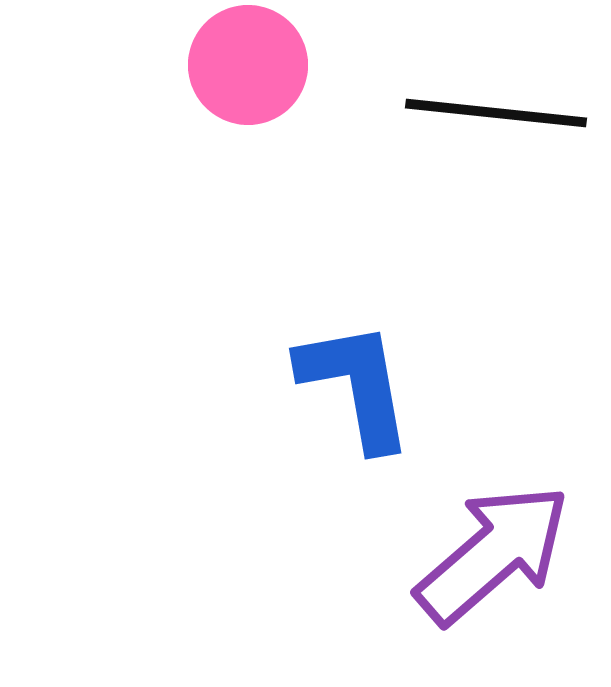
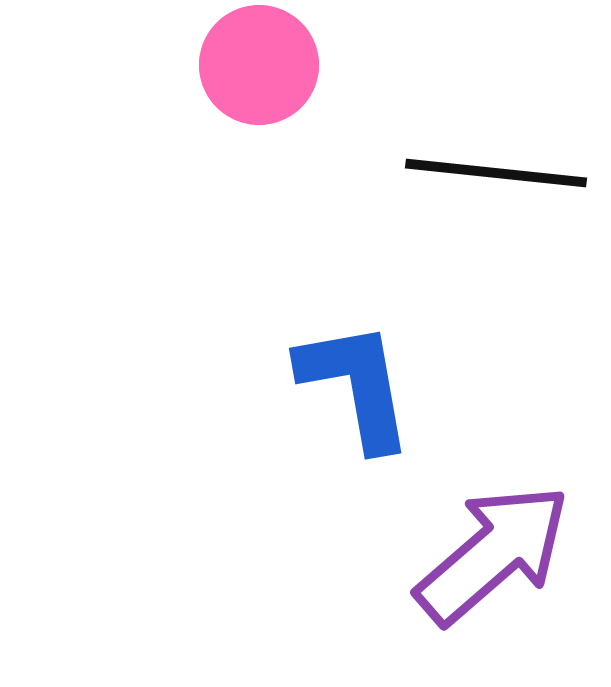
pink circle: moved 11 px right
black line: moved 60 px down
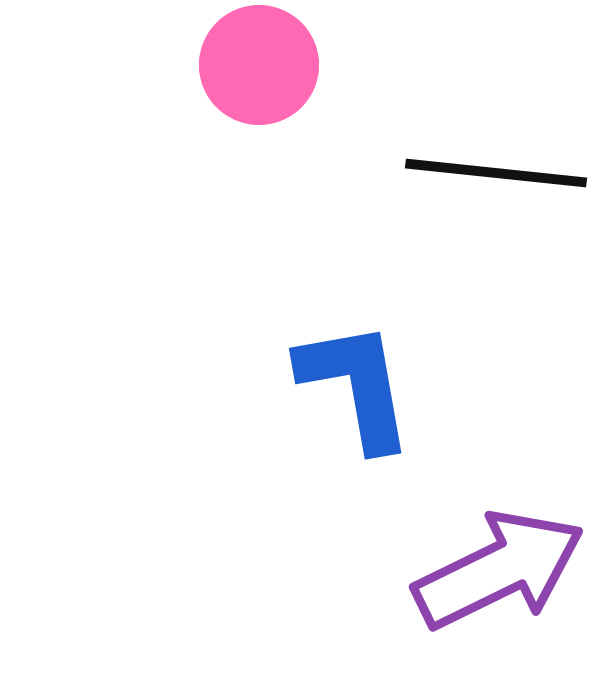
purple arrow: moved 6 px right, 16 px down; rotated 15 degrees clockwise
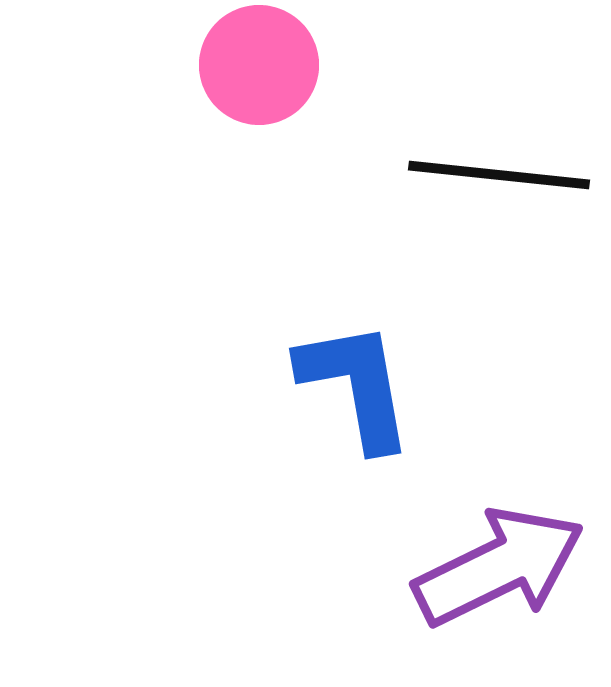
black line: moved 3 px right, 2 px down
purple arrow: moved 3 px up
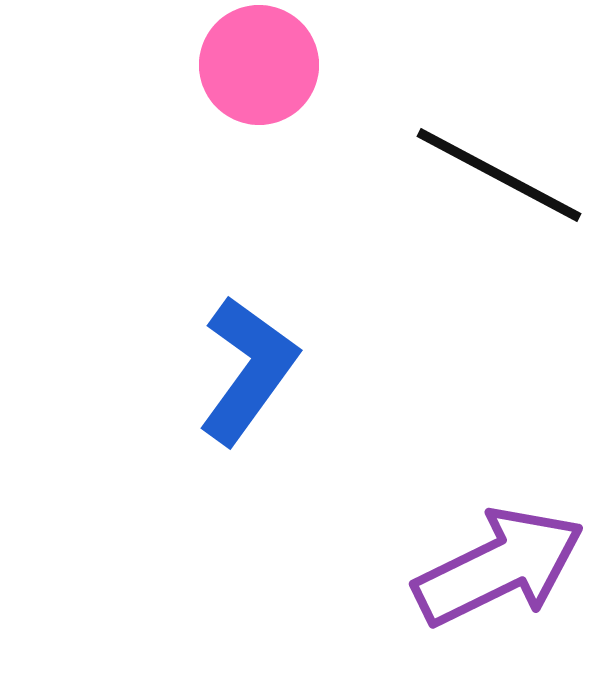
black line: rotated 22 degrees clockwise
blue L-shape: moved 108 px left, 15 px up; rotated 46 degrees clockwise
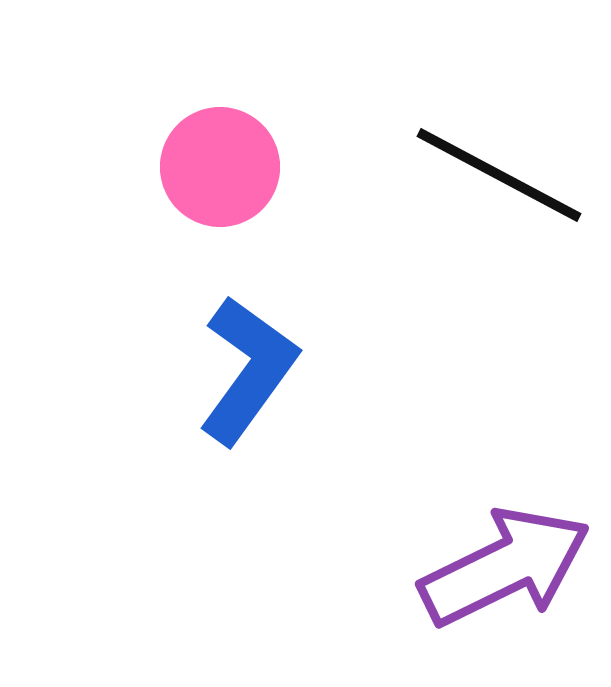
pink circle: moved 39 px left, 102 px down
purple arrow: moved 6 px right
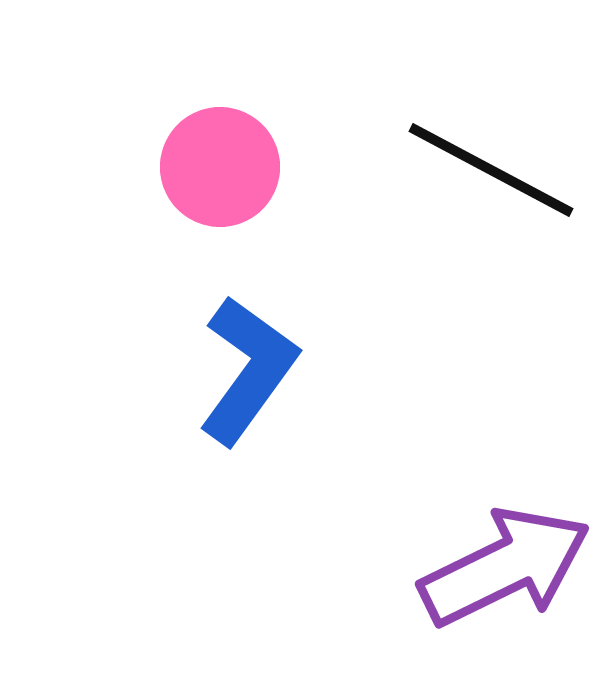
black line: moved 8 px left, 5 px up
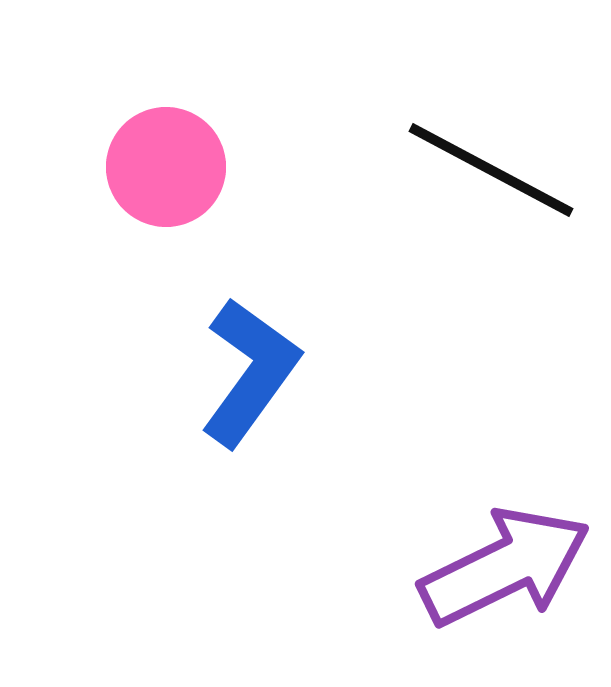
pink circle: moved 54 px left
blue L-shape: moved 2 px right, 2 px down
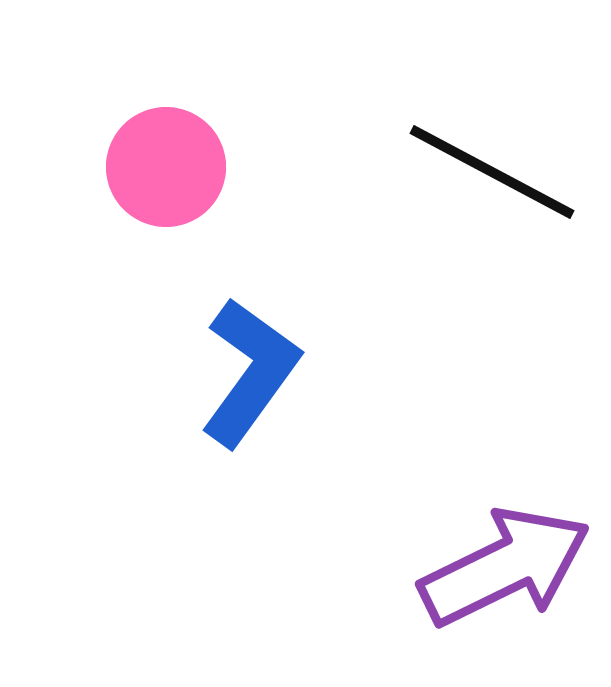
black line: moved 1 px right, 2 px down
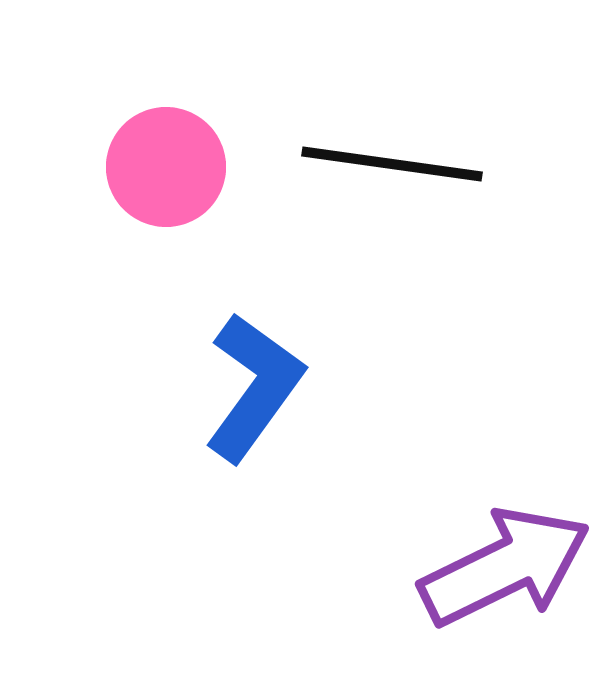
black line: moved 100 px left, 8 px up; rotated 20 degrees counterclockwise
blue L-shape: moved 4 px right, 15 px down
